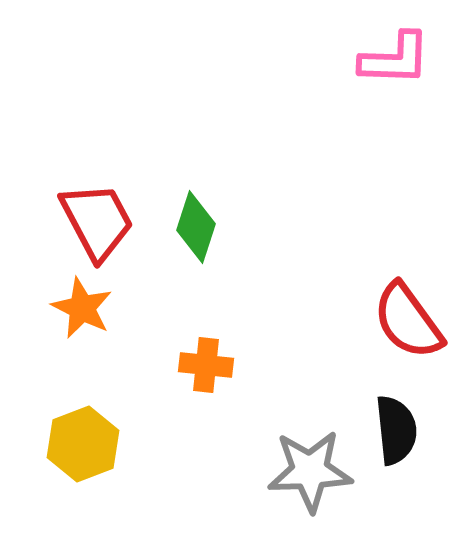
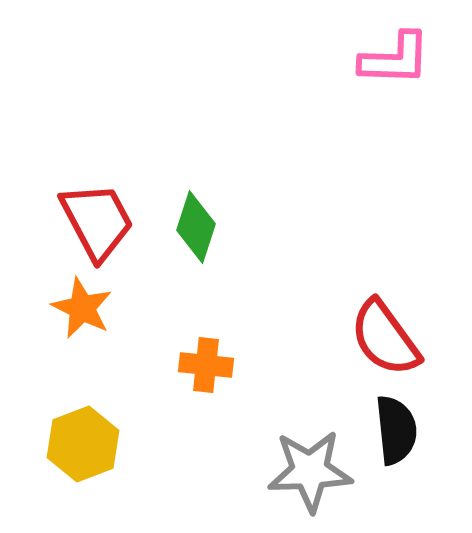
red semicircle: moved 23 px left, 17 px down
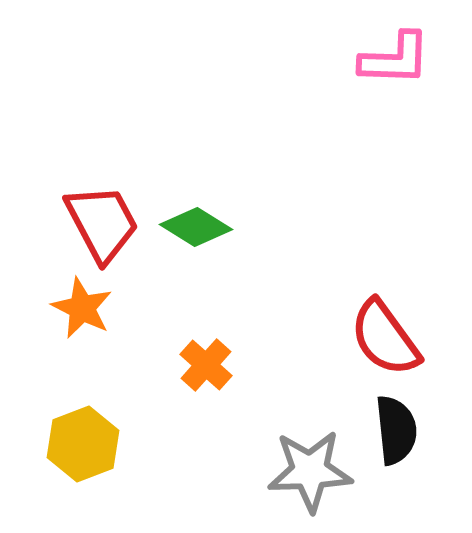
red trapezoid: moved 5 px right, 2 px down
green diamond: rotated 76 degrees counterclockwise
orange cross: rotated 36 degrees clockwise
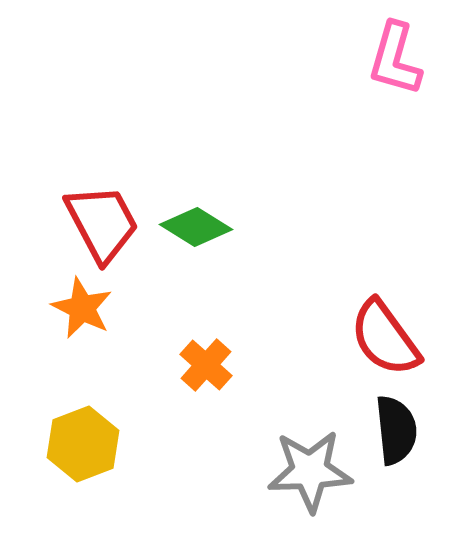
pink L-shape: rotated 104 degrees clockwise
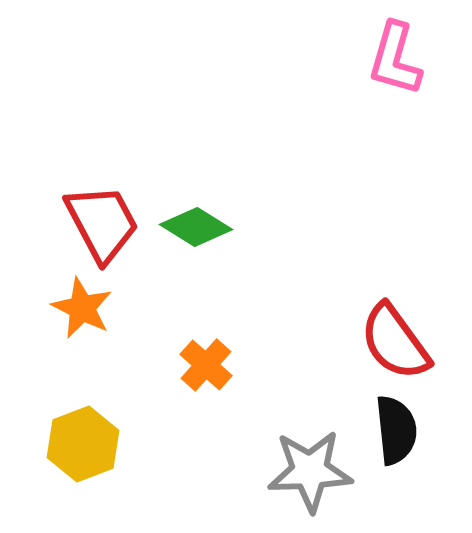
red semicircle: moved 10 px right, 4 px down
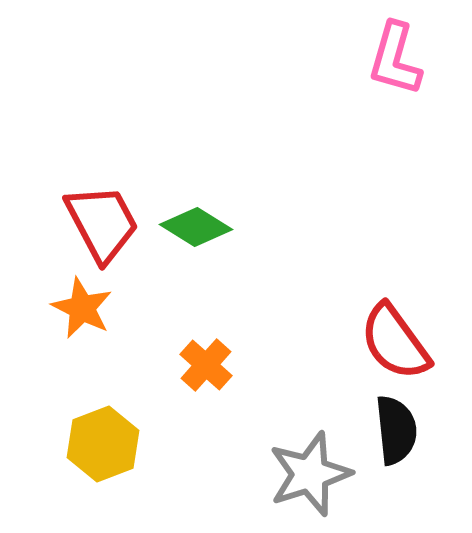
yellow hexagon: moved 20 px right
gray star: moved 3 px down; rotated 16 degrees counterclockwise
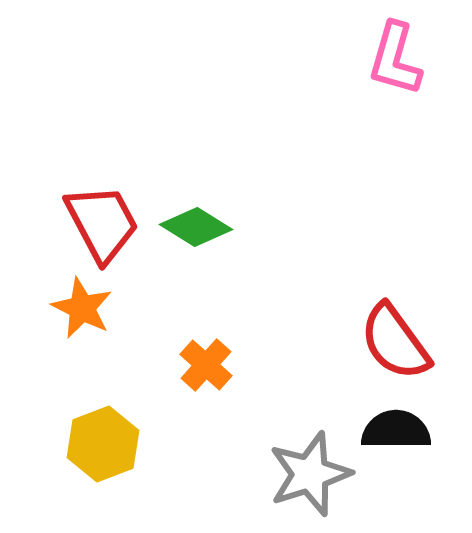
black semicircle: rotated 84 degrees counterclockwise
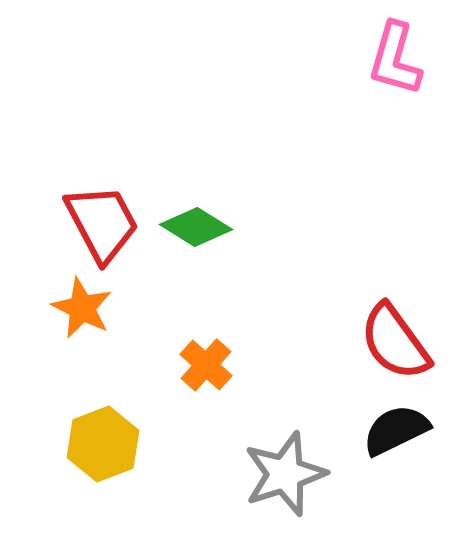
black semicircle: rotated 26 degrees counterclockwise
gray star: moved 25 px left
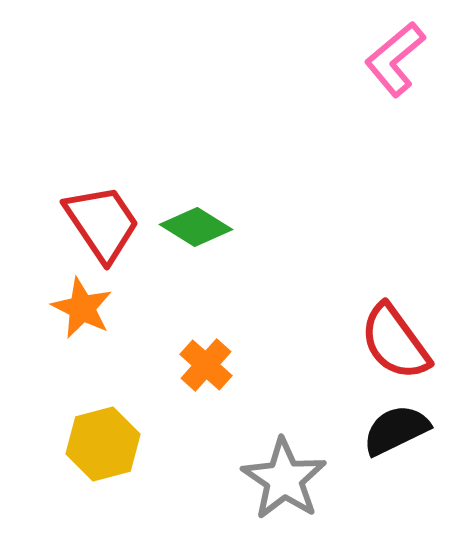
pink L-shape: rotated 34 degrees clockwise
red trapezoid: rotated 6 degrees counterclockwise
yellow hexagon: rotated 6 degrees clockwise
gray star: moved 1 px left, 5 px down; rotated 20 degrees counterclockwise
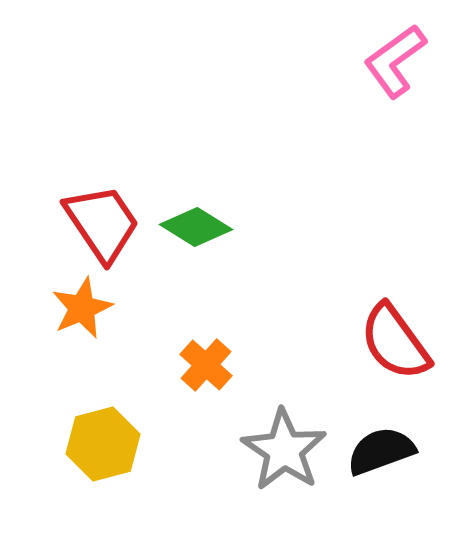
pink L-shape: moved 2 px down; rotated 4 degrees clockwise
orange star: rotated 22 degrees clockwise
black semicircle: moved 15 px left, 21 px down; rotated 6 degrees clockwise
gray star: moved 29 px up
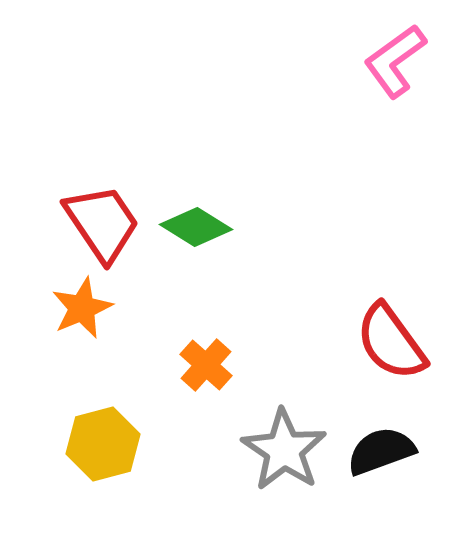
red semicircle: moved 4 px left
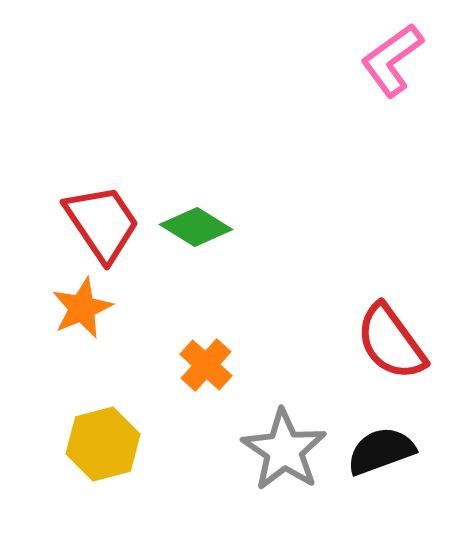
pink L-shape: moved 3 px left, 1 px up
